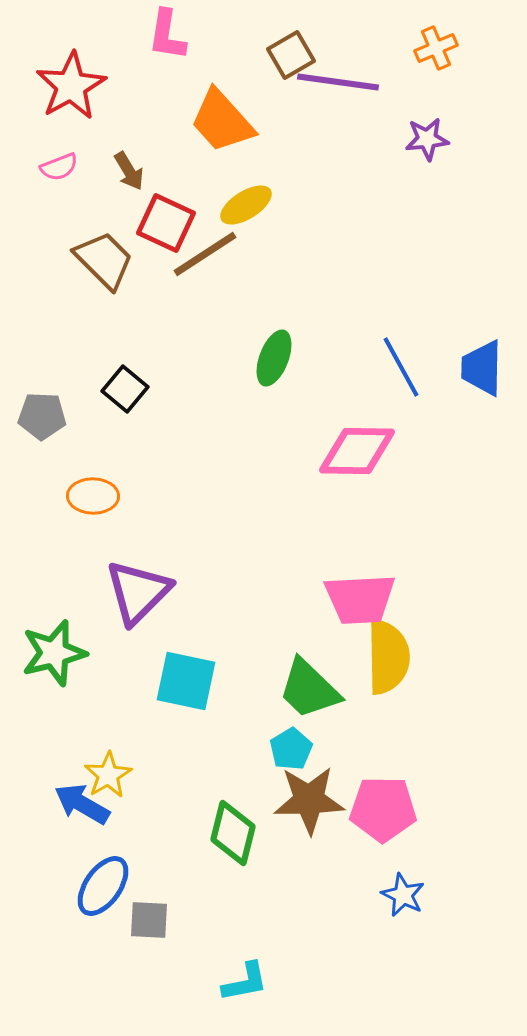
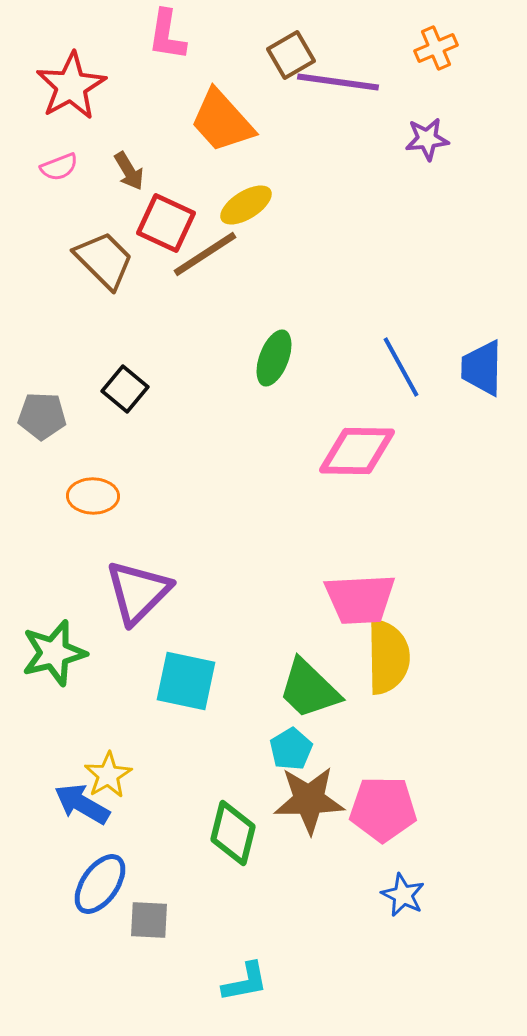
blue ellipse: moved 3 px left, 2 px up
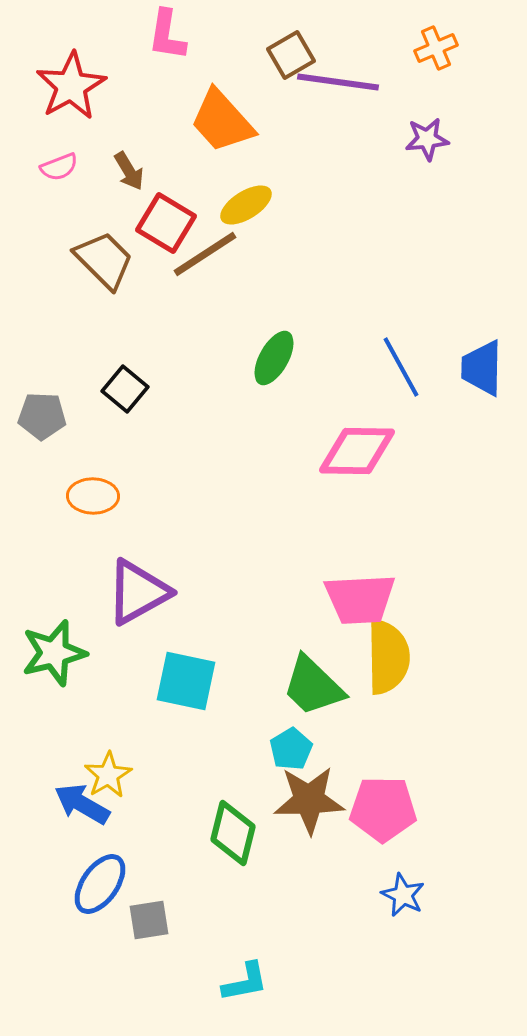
red square: rotated 6 degrees clockwise
green ellipse: rotated 8 degrees clockwise
purple triangle: rotated 16 degrees clockwise
green trapezoid: moved 4 px right, 3 px up
gray square: rotated 12 degrees counterclockwise
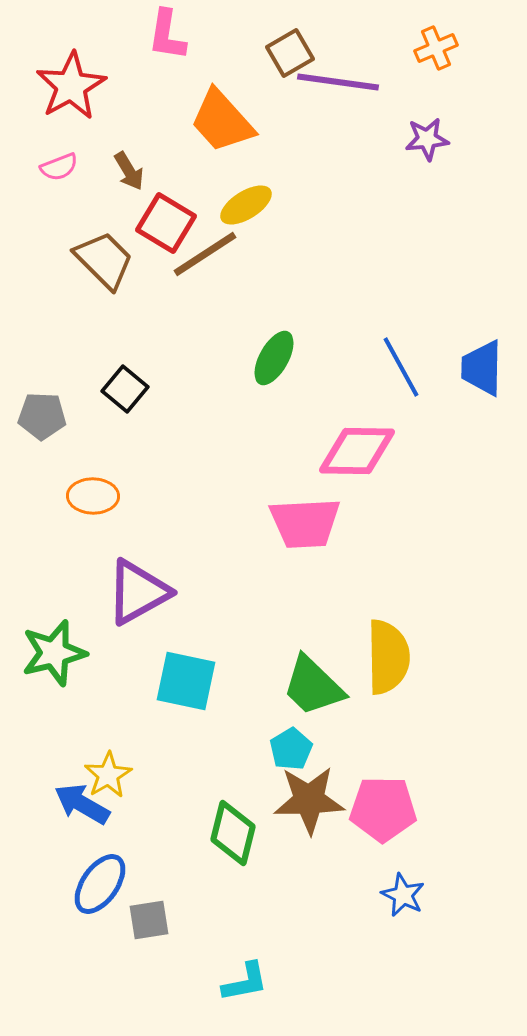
brown square: moved 1 px left, 2 px up
pink trapezoid: moved 55 px left, 76 px up
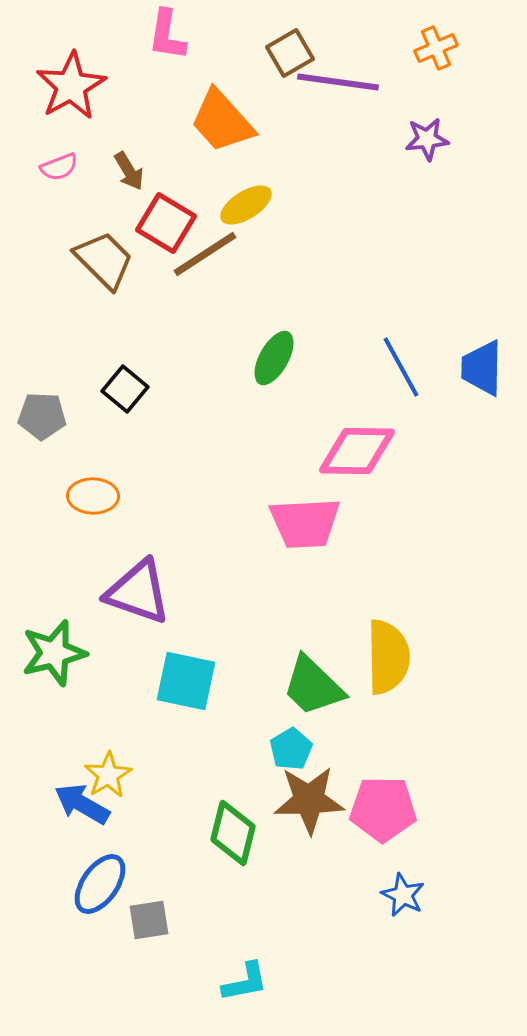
purple triangle: rotated 48 degrees clockwise
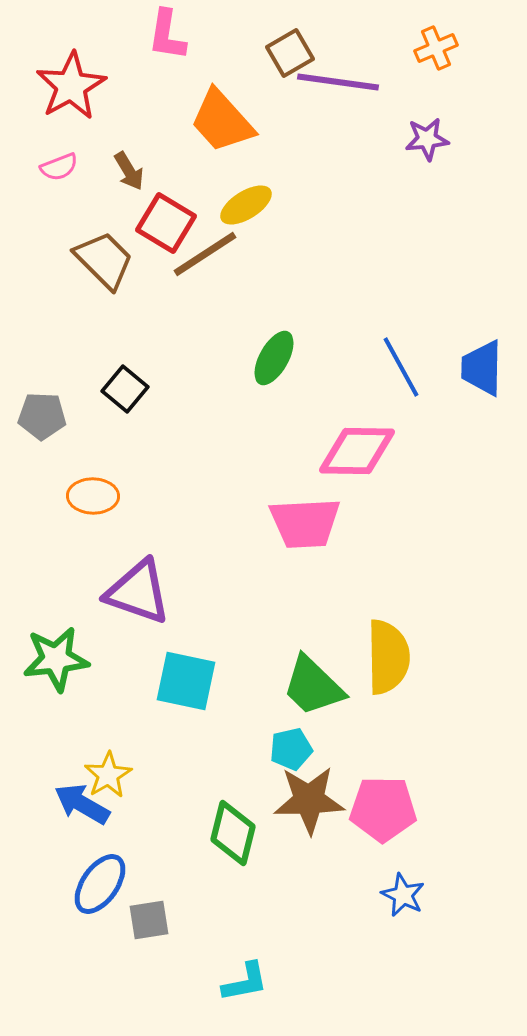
green star: moved 2 px right, 6 px down; rotated 8 degrees clockwise
cyan pentagon: rotated 18 degrees clockwise
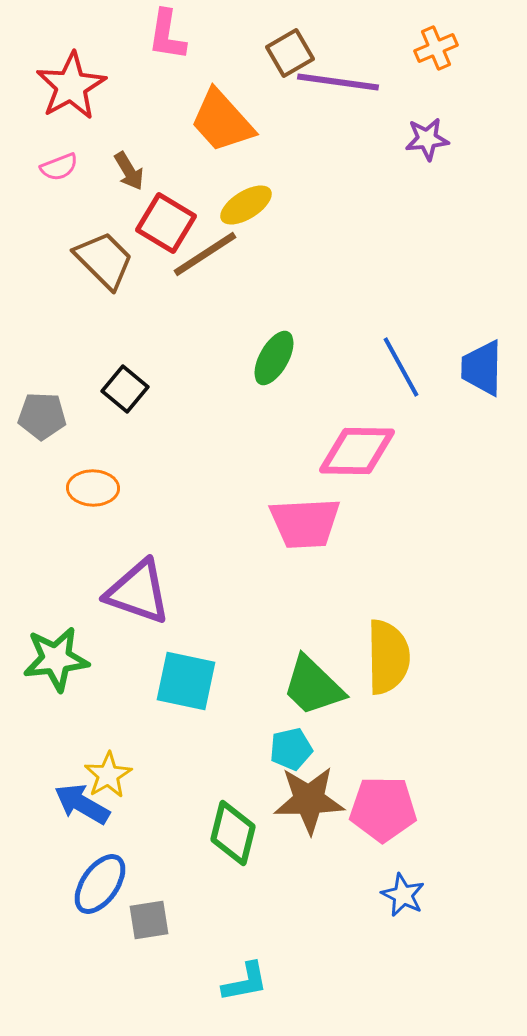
orange ellipse: moved 8 px up
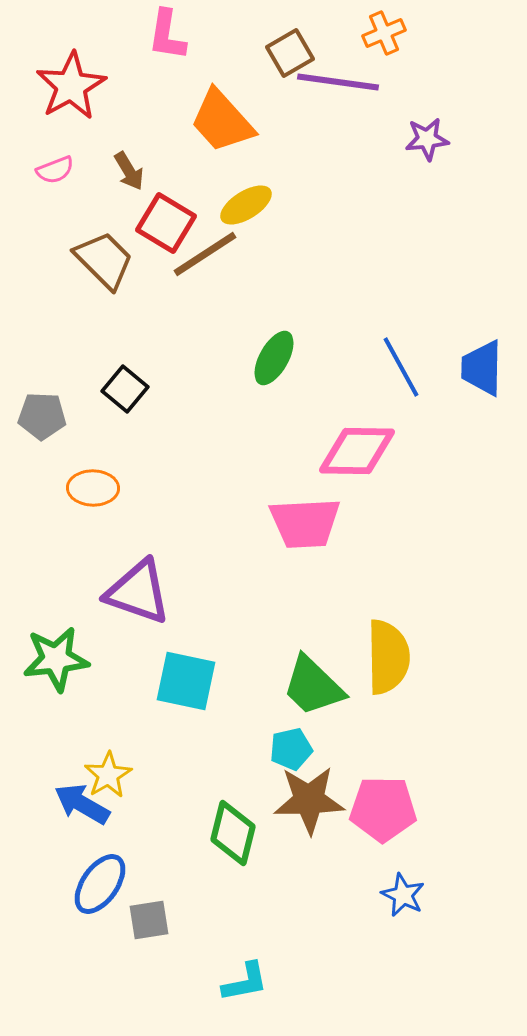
orange cross: moved 52 px left, 15 px up
pink semicircle: moved 4 px left, 3 px down
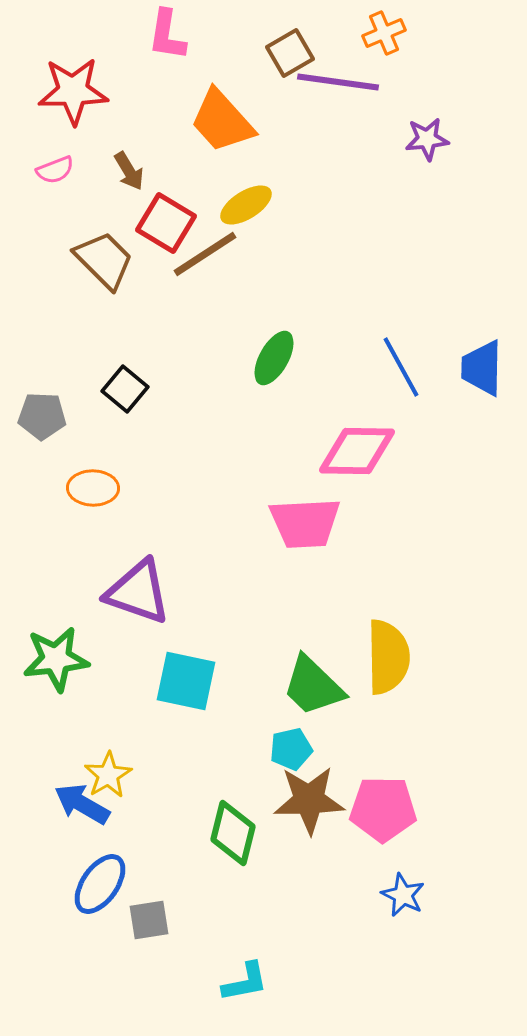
red star: moved 2 px right, 5 px down; rotated 28 degrees clockwise
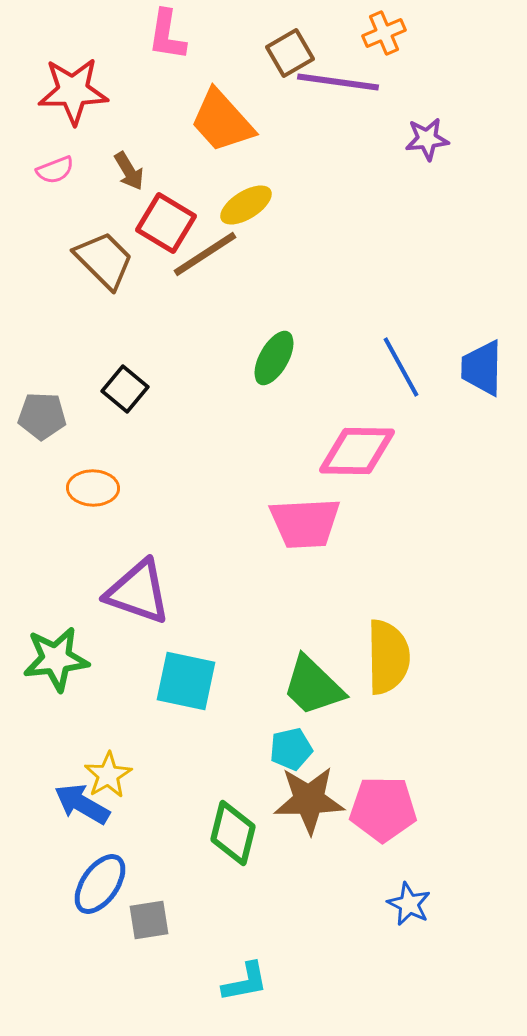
blue star: moved 6 px right, 9 px down
